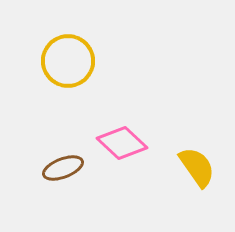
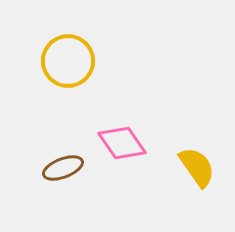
pink diamond: rotated 12 degrees clockwise
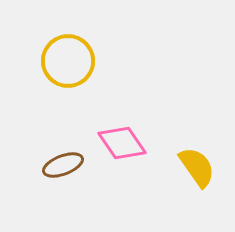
brown ellipse: moved 3 px up
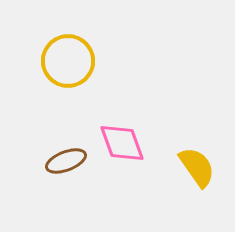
pink diamond: rotated 15 degrees clockwise
brown ellipse: moved 3 px right, 4 px up
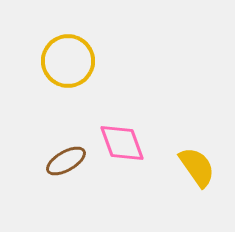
brown ellipse: rotated 9 degrees counterclockwise
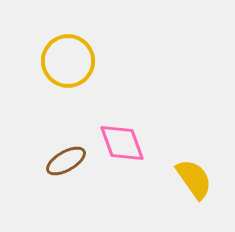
yellow semicircle: moved 3 px left, 12 px down
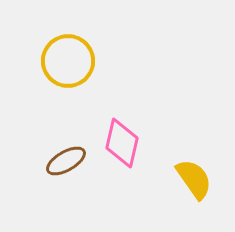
pink diamond: rotated 33 degrees clockwise
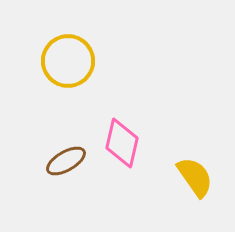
yellow semicircle: moved 1 px right, 2 px up
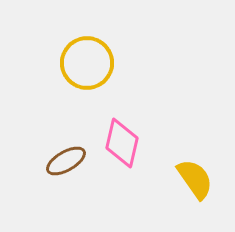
yellow circle: moved 19 px right, 2 px down
yellow semicircle: moved 2 px down
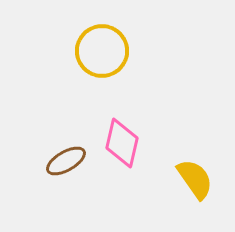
yellow circle: moved 15 px right, 12 px up
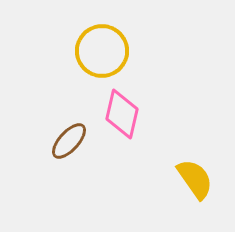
pink diamond: moved 29 px up
brown ellipse: moved 3 px right, 20 px up; rotated 18 degrees counterclockwise
